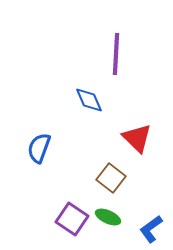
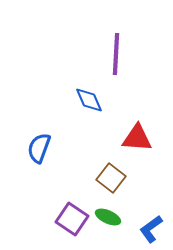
red triangle: rotated 40 degrees counterclockwise
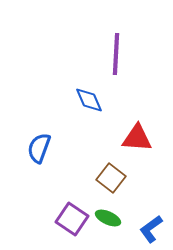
green ellipse: moved 1 px down
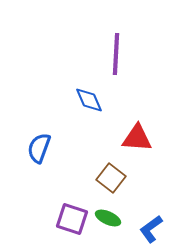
purple square: rotated 16 degrees counterclockwise
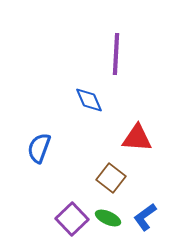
purple square: rotated 28 degrees clockwise
blue L-shape: moved 6 px left, 12 px up
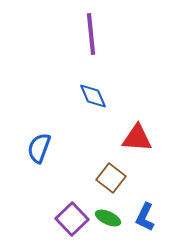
purple line: moved 25 px left, 20 px up; rotated 9 degrees counterclockwise
blue diamond: moved 4 px right, 4 px up
blue L-shape: rotated 28 degrees counterclockwise
